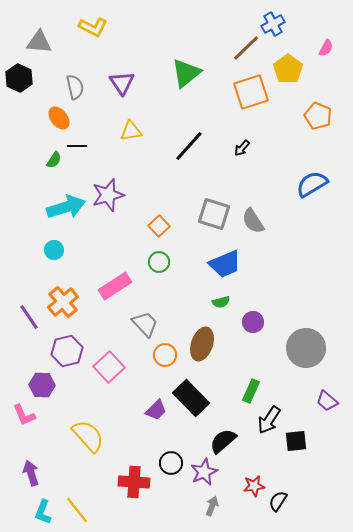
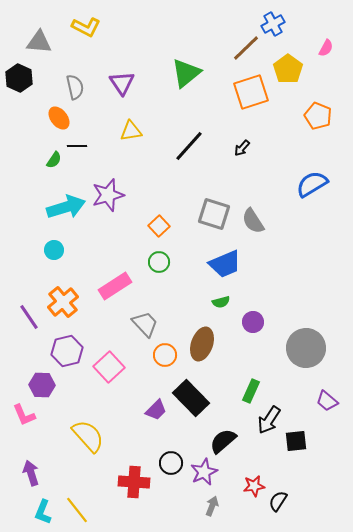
yellow L-shape at (93, 27): moved 7 px left
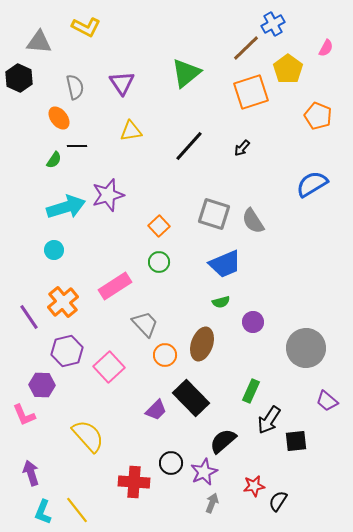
gray arrow at (212, 506): moved 3 px up
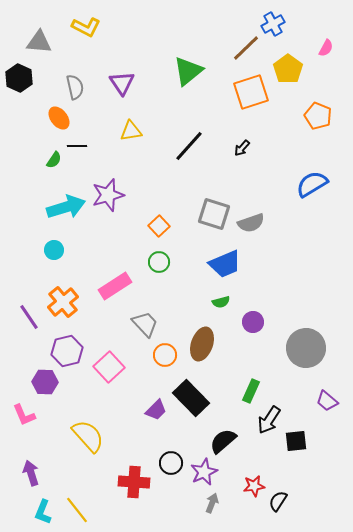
green triangle at (186, 73): moved 2 px right, 2 px up
gray semicircle at (253, 221): moved 2 px left, 2 px down; rotated 76 degrees counterclockwise
purple hexagon at (42, 385): moved 3 px right, 3 px up
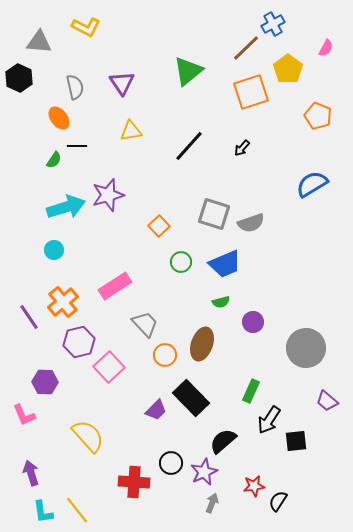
green circle at (159, 262): moved 22 px right
purple hexagon at (67, 351): moved 12 px right, 9 px up
cyan L-shape at (43, 512): rotated 30 degrees counterclockwise
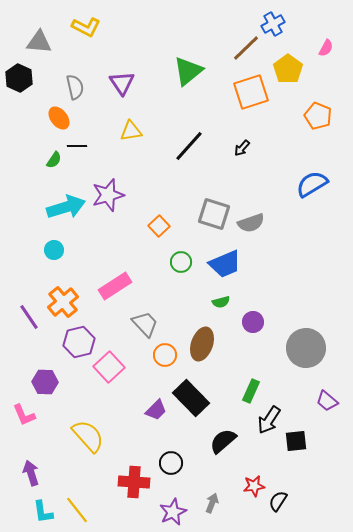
purple star at (204, 472): moved 31 px left, 40 px down
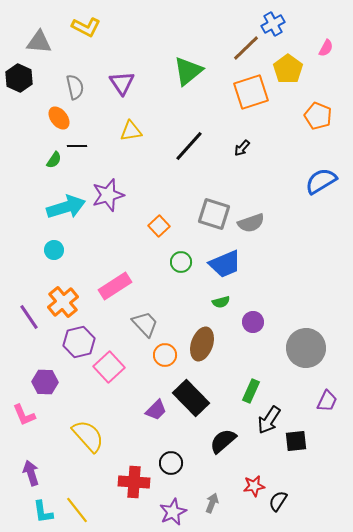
blue semicircle at (312, 184): moved 9 px right, 3 px up
purple trapezoid at (327, 401): rotated 105 degrees counterclockwise
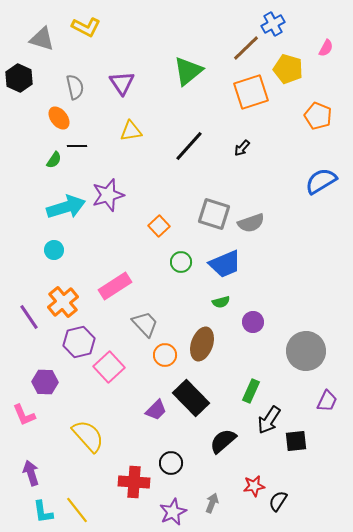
gray triangle at (39, 42): moved 3 px right, 3 px up; rotated 12 degrees clockwise
yellow pentagon at (288, 69): rotated 20 degrees counterclockwise
gray circle at (306, 348): moved 3 px down
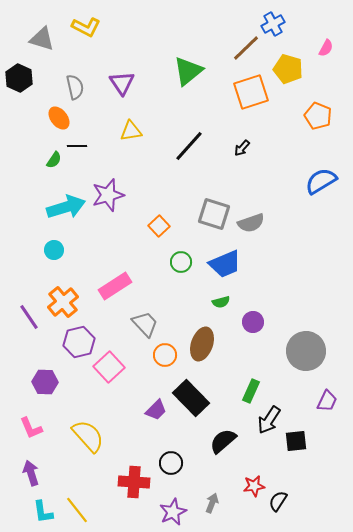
pink L-shape at (24, 415): moved 7 px right, 13 px down
